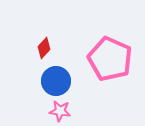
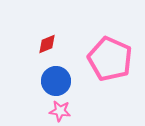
red diamond: moved 3 px right, 4 px up; rotated 25 degrees clockwise
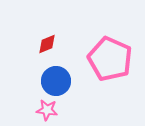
pink star: moved 13 px left, 1 px up
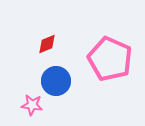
pink star: moved 15 px left, 5 px up
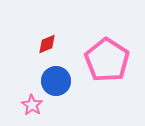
pink pentagon: moved 3 px left, 1 px down; rotated 9 degrees clockwise
pink star: rotated 25 degrees clockwise
